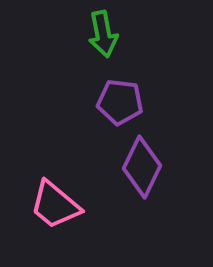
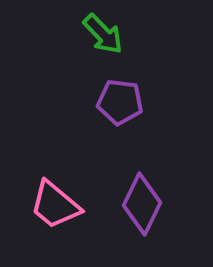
green arrow: rotated 33 degrees counterclockwise
purple diamond: moved 37 px down
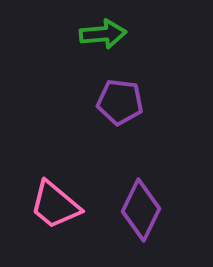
green arrow: rotated 51 degrees counterclockwise
purple diamond: moved 1 px left, 6 px down
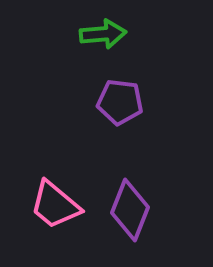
purple diamond: moved 11 px left; rotated 4 degrees counterclockwise
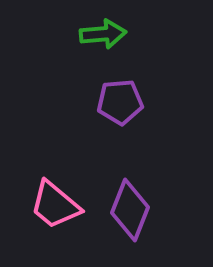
purple pentagon: rotated 12 degrees counterclockwise
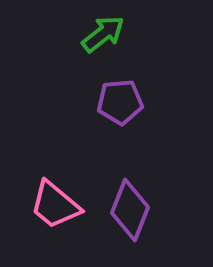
green arrow: rotated 33 degrees counterclockwise
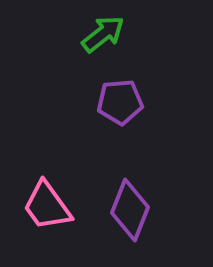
pink trapezoid: moved 8 px left, 1 px down; rotated 14 degrees clockwise
